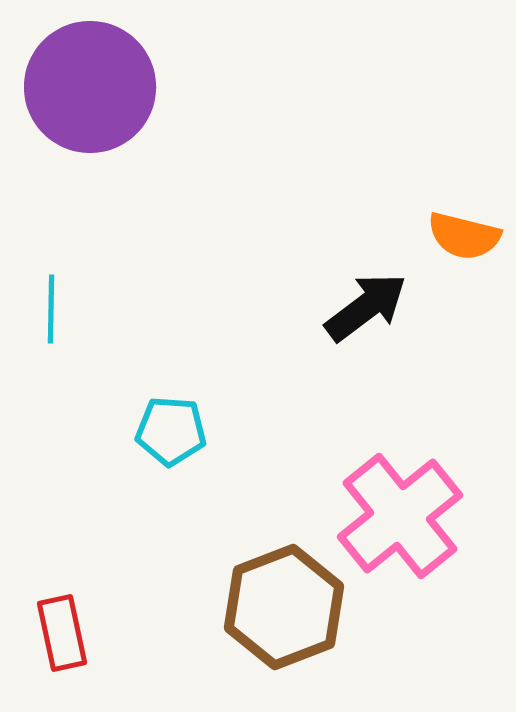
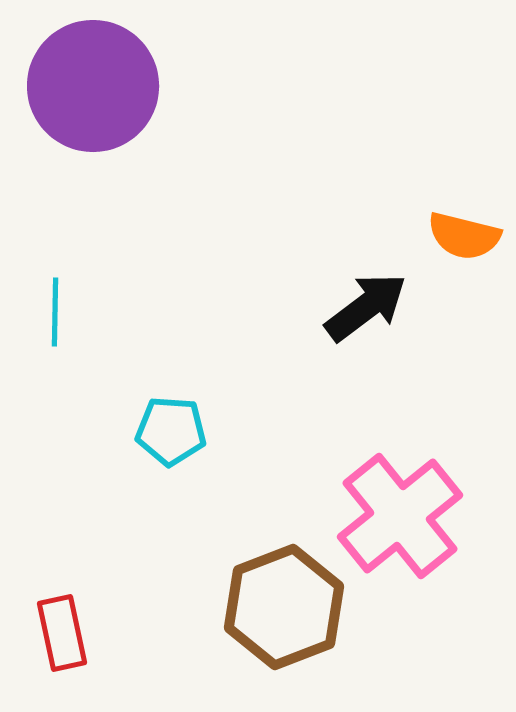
purple circle: moved 3 px right, 1 px up
cyan line: moved 4 px right, 3 px down
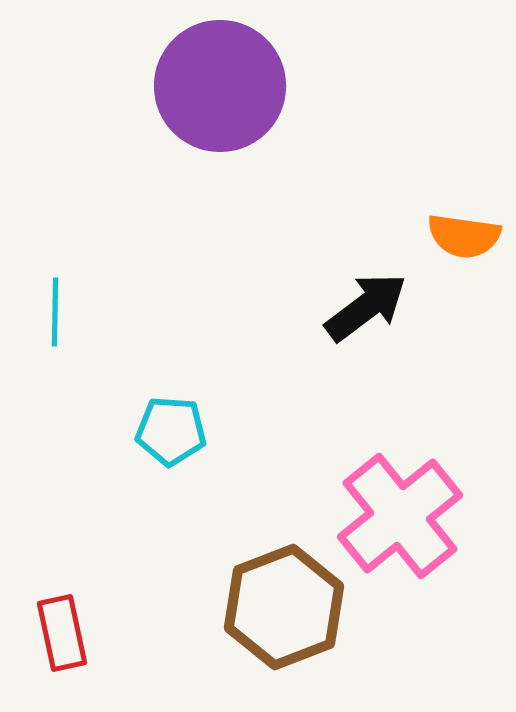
purple circle: moved 127 px right
orange semicircle: rotated 6 degrees counterclockwise
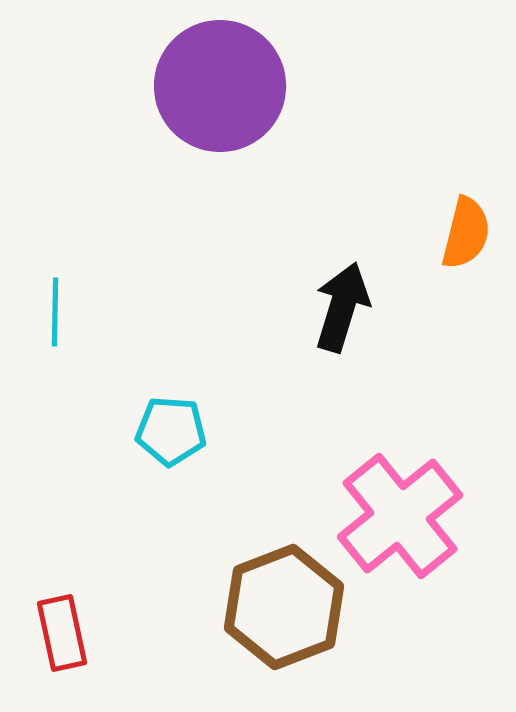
orange semicircle: moved 2 px right, 3 px up; rotated 84 degrees counterclockwise
black arrow: moved 24 px left; rotated 36 degrees counterclockwise
